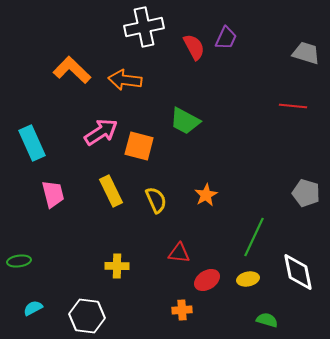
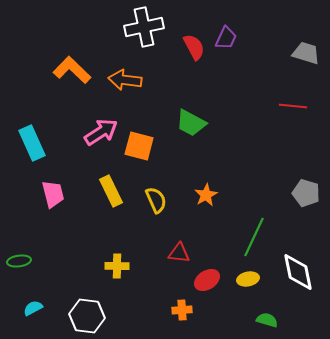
green trapezoid: moved 6 px right, 2 px down
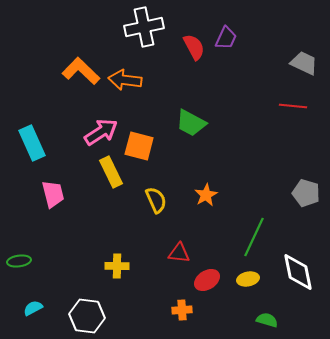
gray trapezoid: moved 2 px left, 10 px down; rotated 8 degrees clockwise
orange L-shape: moved 9 px right, 1 px down
yellow rectangle: moved 19 px up
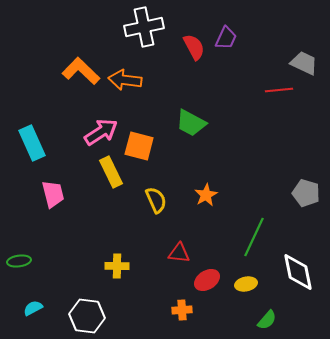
red line: moved 14 px left, 16 px up; rotated 12 degrees counterclockwise
yellow ellipse: moved 2 px left, 5 px down
green semicircle: rotated 115 degrees clockwise
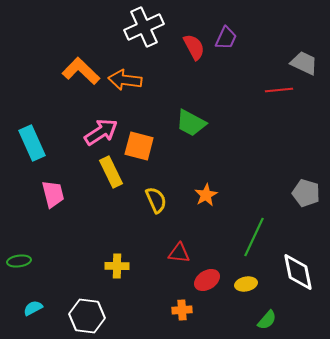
white cross: rotated 12 degrees counterclockwise
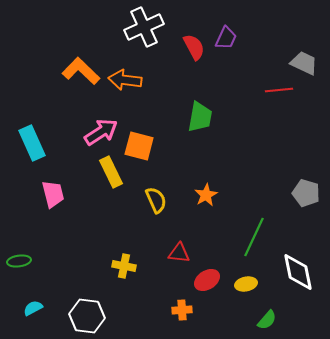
green trapezoid: moved 9 px right, 6 px up; rotated 108 degrees counterclockwise
yellow cross: moved 7 px right; rotated 10 degrees clockwise
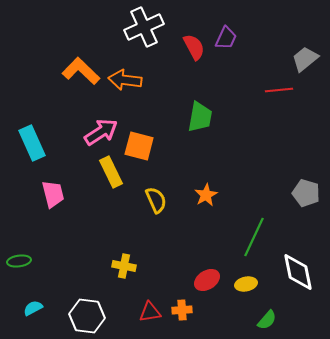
gray trapezoid: moved 1 px right, 4 px up; rotated 64 degrees counterclockwise
red triangle: moved 29 px left, 59 px down; rotated 15 degrees counterclockwise
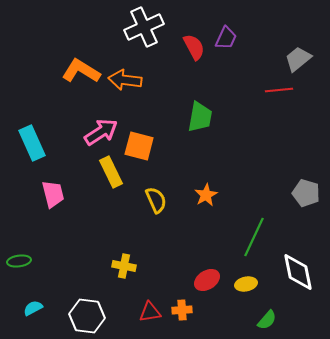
gray trapezoid: moved 7 px left
orange L-shape: rotated 12 degrees counterclockwise
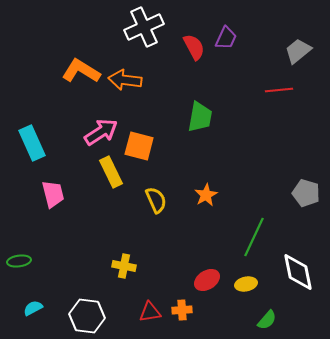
gray trapezoid: moved 8 px up
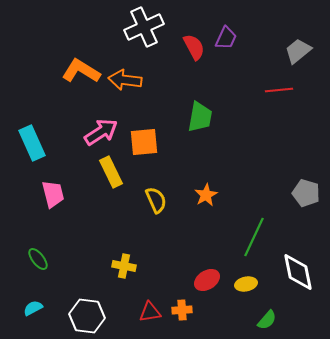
orange square: moved 5 px right, 4 px up; rotated 20 degrees counterclockwise
green ellipse: moved 19 px right, 2 px up; rotated 60 degrees clockwise
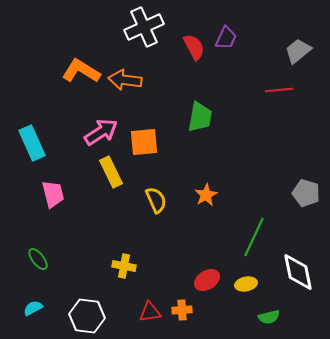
green semicircle: moved 2 px right, 3 px up; rotated 35 degrees clockwise
